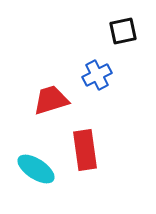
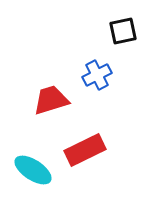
red rectangle: rotated 72 degrees clockwise
cyan ellipse: moved 3 px left, 1 px down
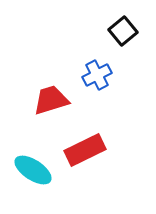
black square: rotated 28 degrees counterclockwise
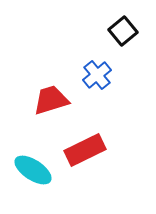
blue cross: rotated 12 degrees counterclockwise
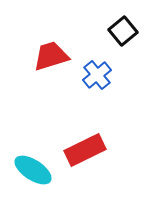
red trapezoid: moved 44 px up
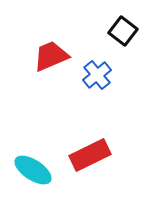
black square: rotated 12 degrees counterclockwise
red trapezoid: rotated 6 degrees counterclockwise
red rectangle: moved 5 px right, 5 px down
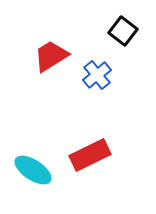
red trapezoid: rotated 9 degrees counterclockwise
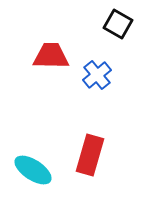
black square: moved 5 px left, 7 px up; rotated 8 degrees counterclockwise
red trapezoid: rotated 33 degrees clockwise
red rectangle: rotated 48 degrees counterclockwise
